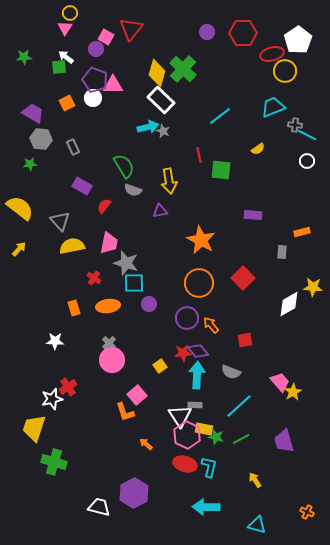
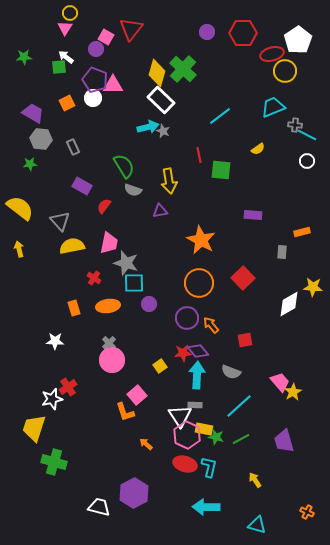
yellow arrow at (19, 249): rotated 56 degrees counterclockwise
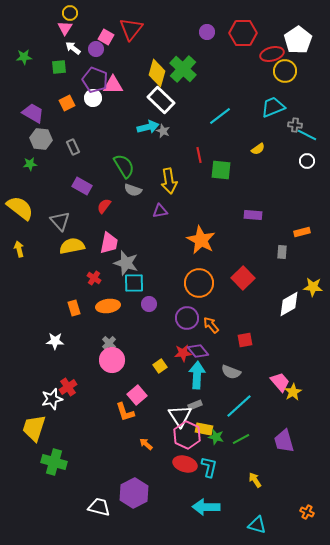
white arrow at (66, 57): moved 7 px right, 9 px up
gray rectangle at (195, 405): rotated 24 degrees counterclockwise
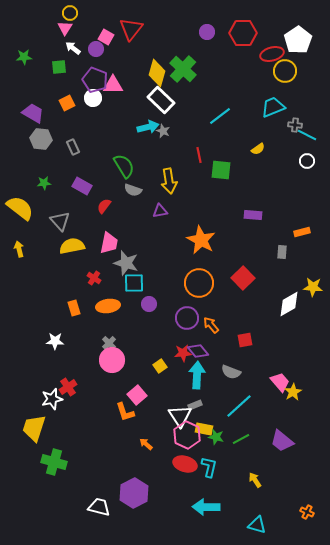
green star at (30, 164): moved 14 px right, 19 px down
purple trapezoid at (284, 441): moved 2 px left; rotated 35 degrees counterclockwise
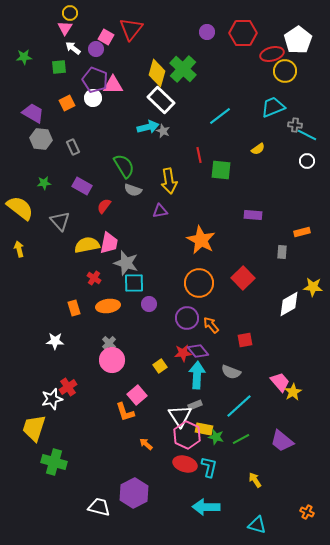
yellow semicircle at (72, 246): moved 15 px right, 1 px up
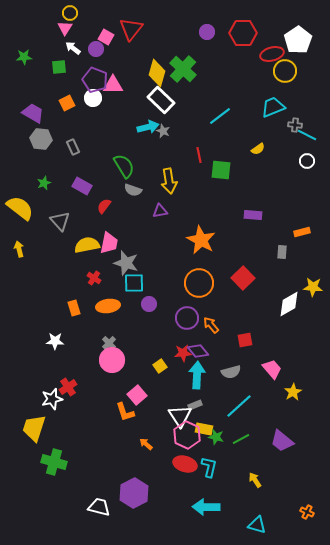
green star at (44, 183): rotated 16 degrees counterclockwise
gray semicircle at (231, 372): rotated 36 degrees counterclockwise
pink trapezoid at (280, 382): moved 8 px left, 13 px up
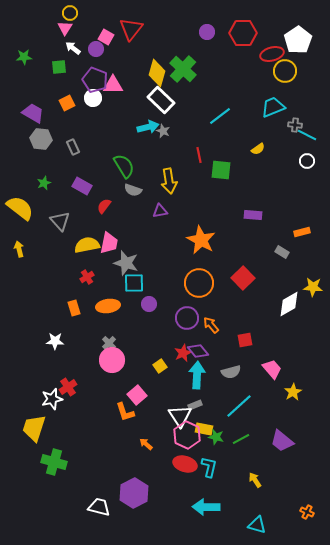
gray rectangle at (282, 252): rotated 64 degrees counterclockwise
red cross at (94, 278): moved 7 px left, 1 px up; rotated 24 degrees clockwise
red star at (183, 353): rotated 18 degrees counterclockwise
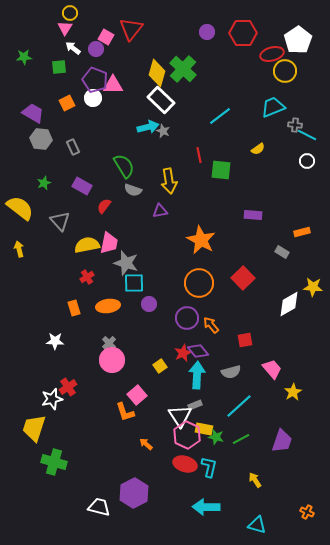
purple trapezoid at (282, 441): rotated 110 degrees counterclockwise
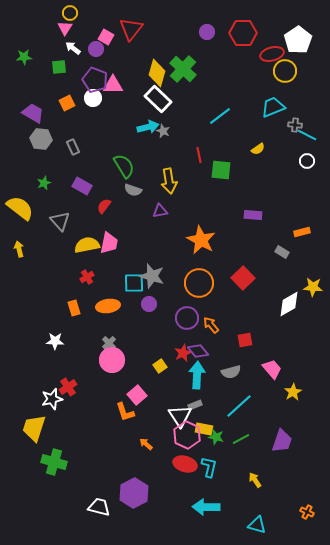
white rectangle at (161, 100): moved 3 px left, 1 px up
gray star at (126, 263): moved 26 px right, 13 px down
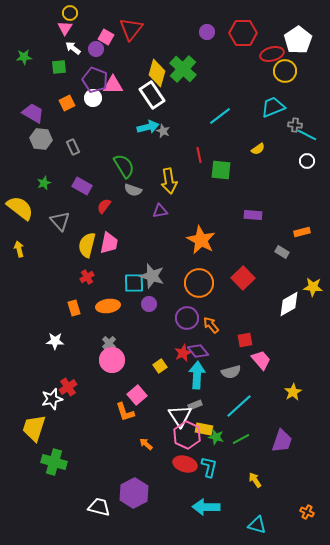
white rectangle at (158, 99): moved 6 px left, 4 px up; rotated 12 degrees clockwise
yellow semicircle at (87, 245): rotated 65 degrees counterclockwise
pink trapezoid at (272, 369): moved 11 px left, 9 px up
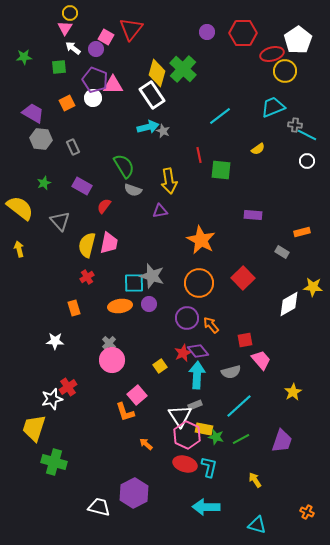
orange ellipse at (108, 306): moved 12 px right
